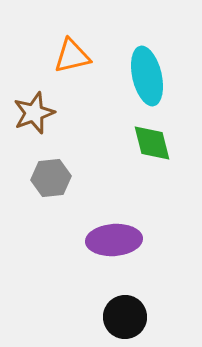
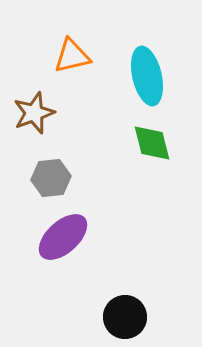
purple ellipse: moved 51 px left, 3 px up; rotated 38 degrees counterclockwise
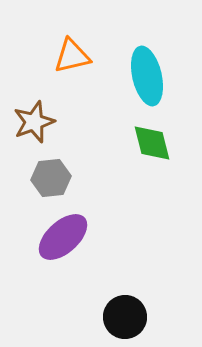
brown star: moved 9 px down
